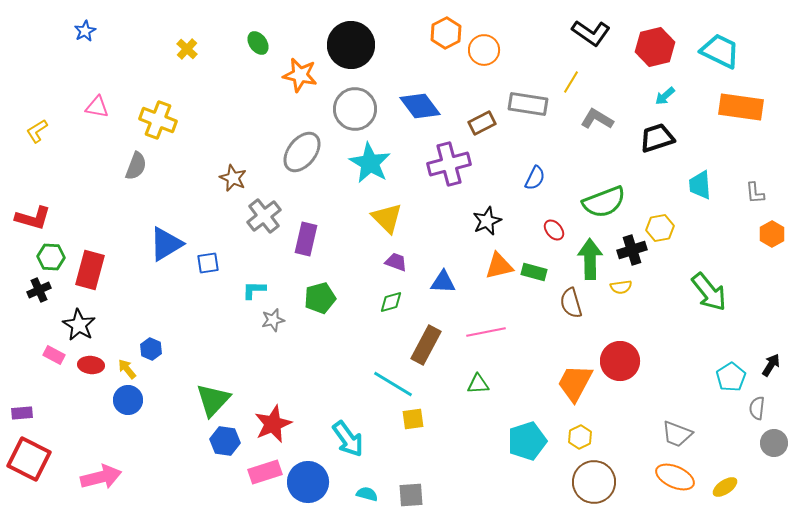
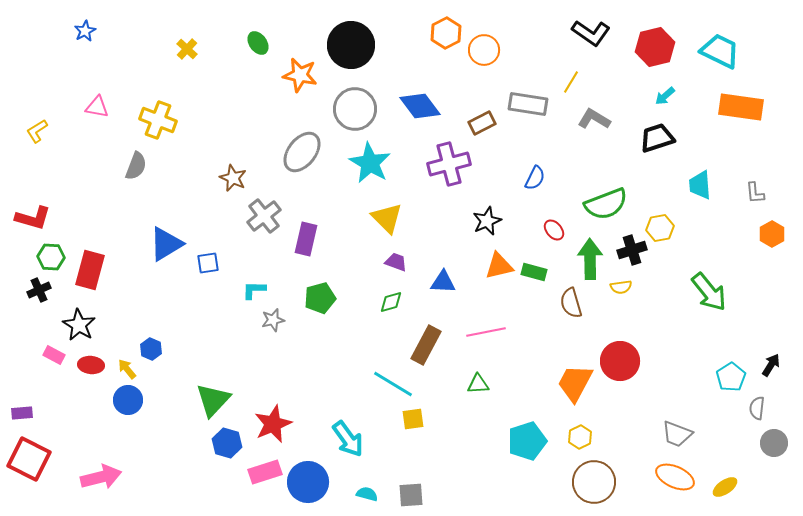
gray L-shape at (597, 119): moved 3 px left
green semicircle at (604, 202): moved 2 px right, 2 px down
blue hexagon at (225, 441): moved 2 px right, 2 px down; rotated 8 degrees clockwise
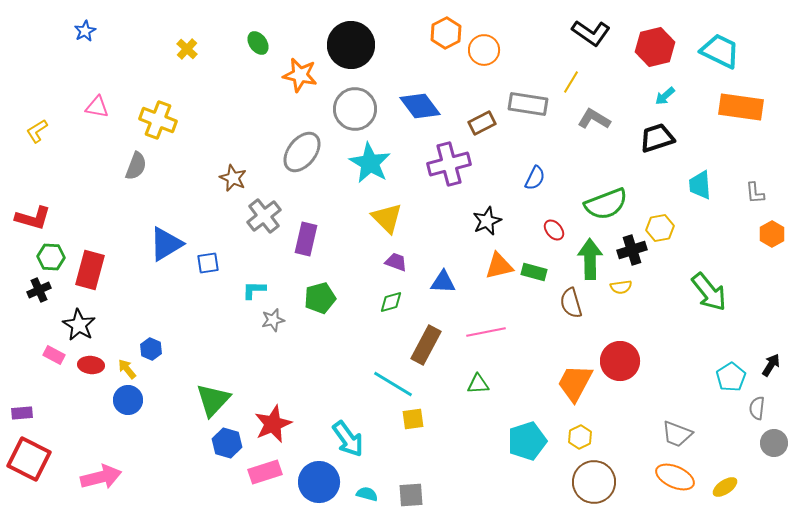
blue circle at (308, 482): moved 11 px right
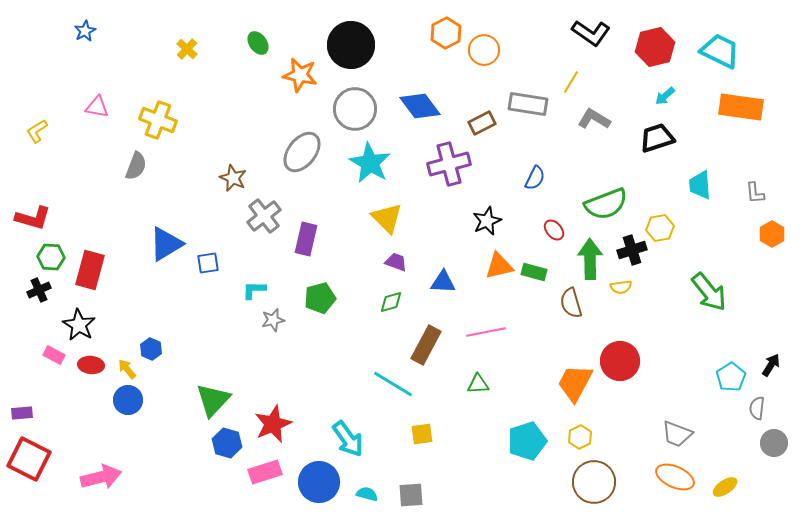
yellow square at (413, 419): moved 9 px right, 15 px down
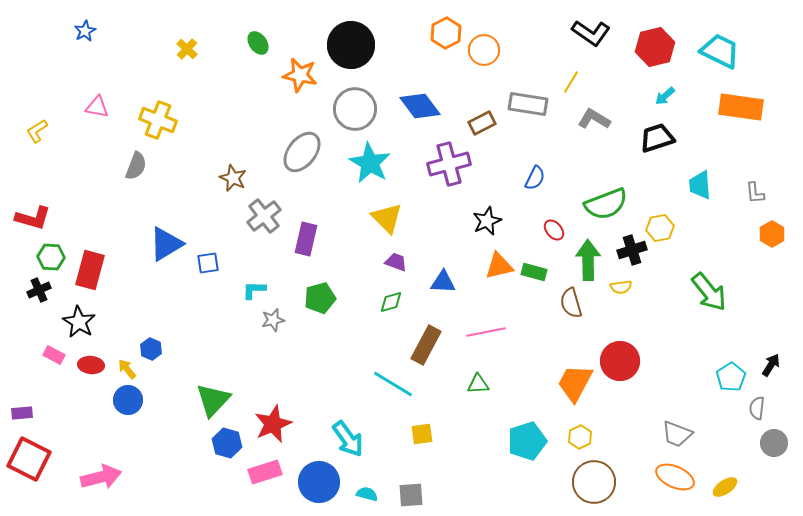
green arrow at (590, 259): moved 2 px left, 1 px down
black star at (79, 325): moved 3 px up
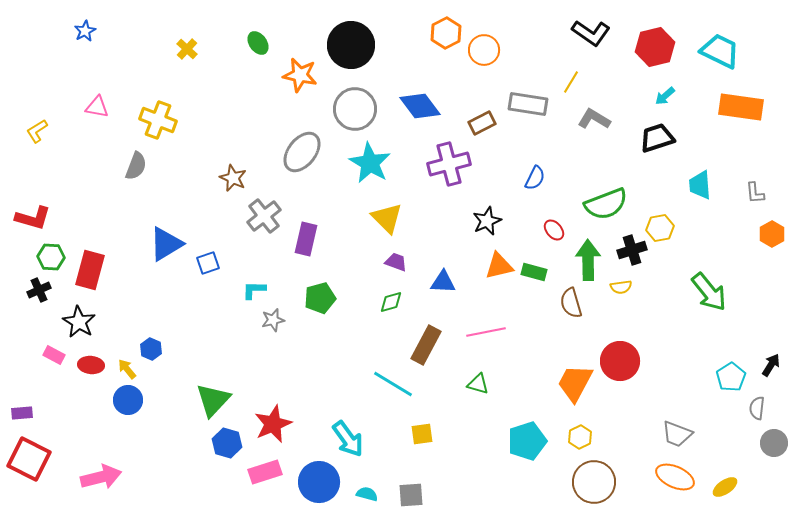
blue square at (208, 263): rotated 10 degrees counterclockwise
green triangle at (478, 384): rotated 20 degrees clockwise
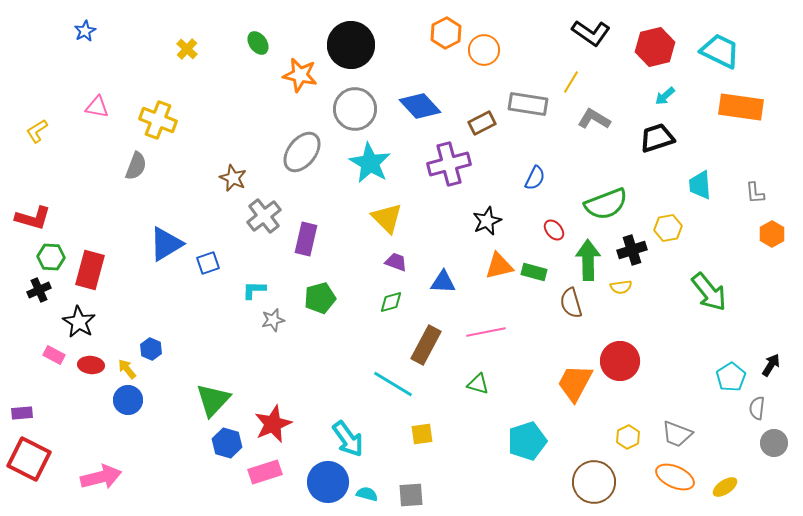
blue diamond at (420, 106): rotated 6 degrees counterclockwise
yellow hexagon at (660, 228): moved 8 px right
yellow hexagon at (580, 437): moved 48 px right
blue circle at (319, 482): moved 9 px right
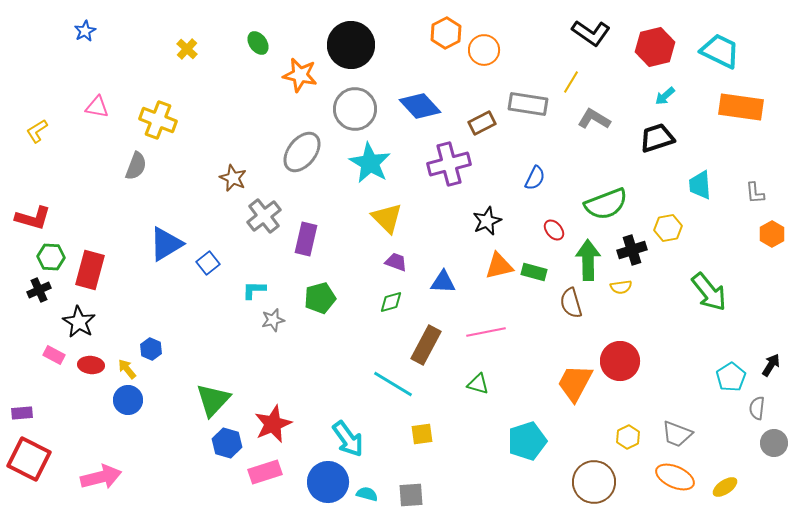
blue square at (208, 263): rotated 20 degrees counterclockwise
